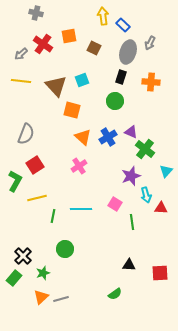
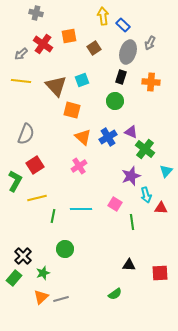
brown square at (94, 48): rotated 32 degrees clockwise
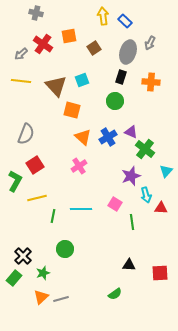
blue rectangle at (123, 25): moved 2 px right, 4 px up
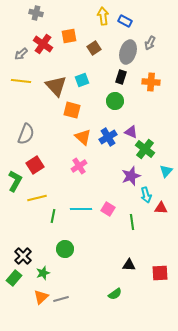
blue rectangle at (125, 21): rotated 16 degrees counterclockwise
pink square at (115, 204): moved 7 px left, 5 px down
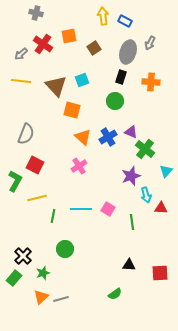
red square at (35, 165): rotated 30 degrees counterclockwise
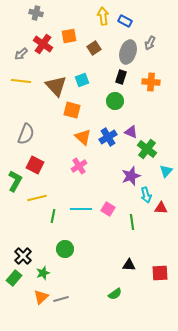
green cross at (145, 149): moved 2 px right
